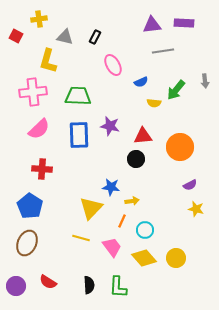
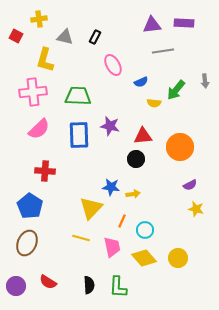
yellow L-shape: moved 3 px left, 1 px up
red cross: moved 3 px right, 2 px down
yellow arrow: moved 1 px right, 7 px up
pink trapezoid: rotated 25 degrees clockwise
yellow circle: moved 2 px right
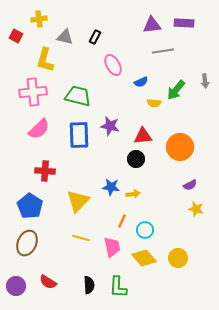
green trapezoid: rotated 12 degrees clockwise
yellow triangle: moved 13 px left, 7 px up
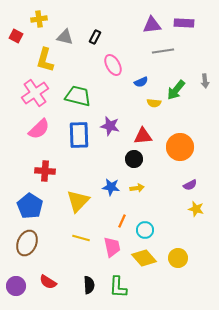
pink cross: moved 2 px right, 1 px down; rotated 28 degrees counterclockwise
black circle: moved 2 px left
yellow arrow: moved 4 px right, 6 px up
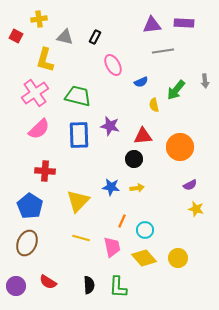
yellow semicircle: moved 2 px down; rotated 72 degrees clockwise
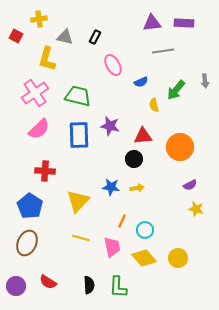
purple triangle: moved 2 px up
yellow L-shape: moved 2 px right, 1 px up
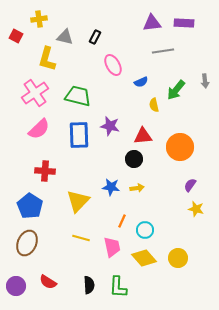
purple semicircle: rotated 152 degrees clockwise
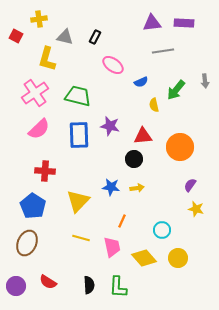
pink ellipse: rotated 25 degrees counterclockwise
blue pentagon: moved 3 px right
cyan circle: moved 17 px right
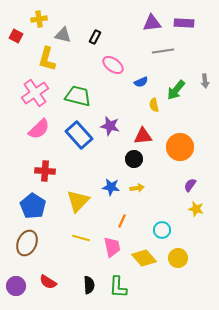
gray triangle: moved 2 px left, 2 px up
blue rectangle: rotated 40 degrees counterclockwise
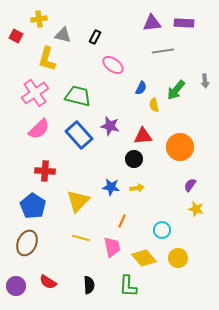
blue semicircle: moved 6 px down; rotated 40 degrees counterclockwise
green L-shape: moved 10 px right, 1 px up
